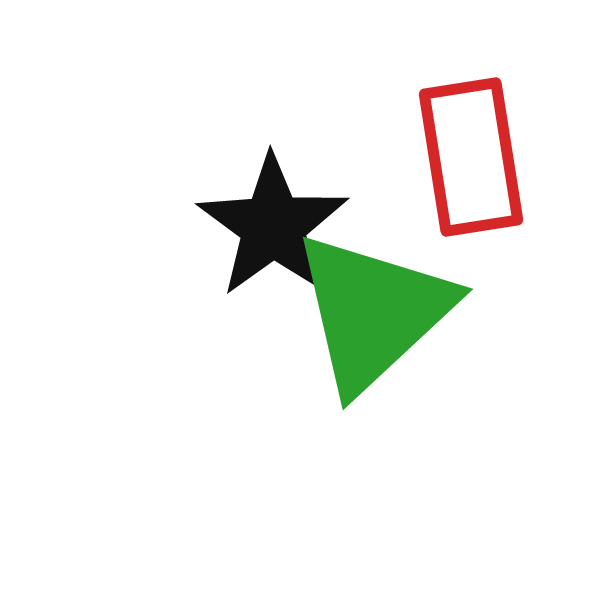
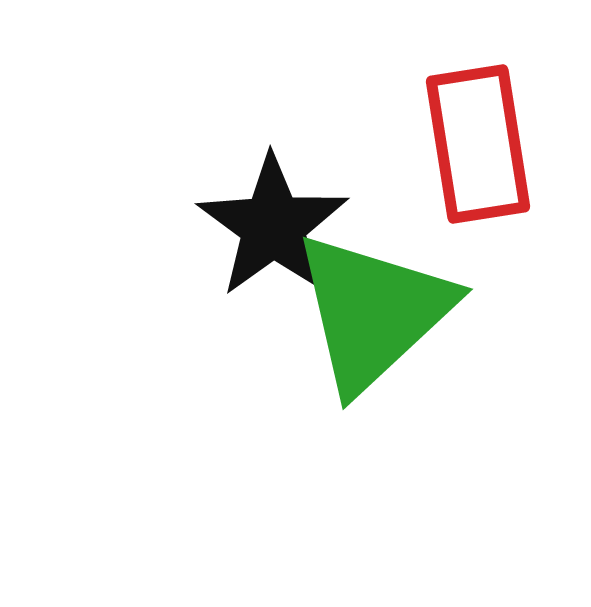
red rectangle: moved 7 px right, 13 px up
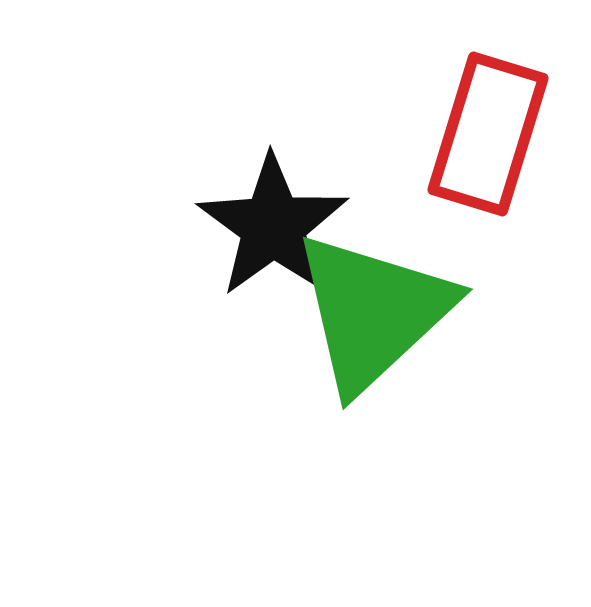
red rectangle: moved 10 px right, 10 px up; rotated 26 degrees clockwise
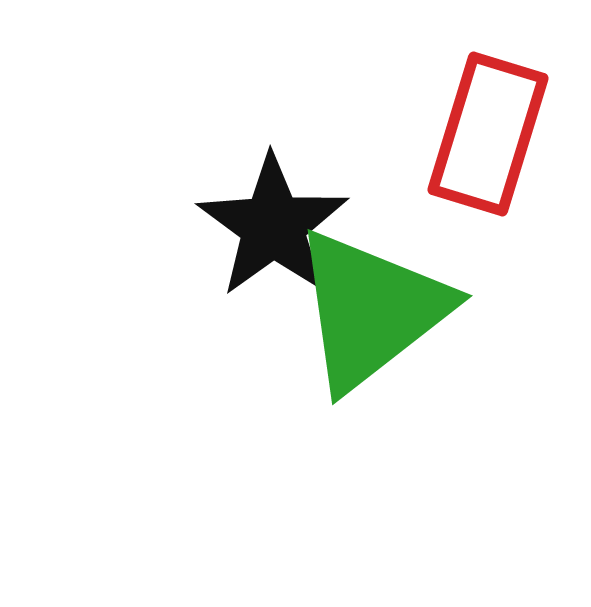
green triangle: moved 2 px left, 2 px up; rotated 5 degrees clockwise
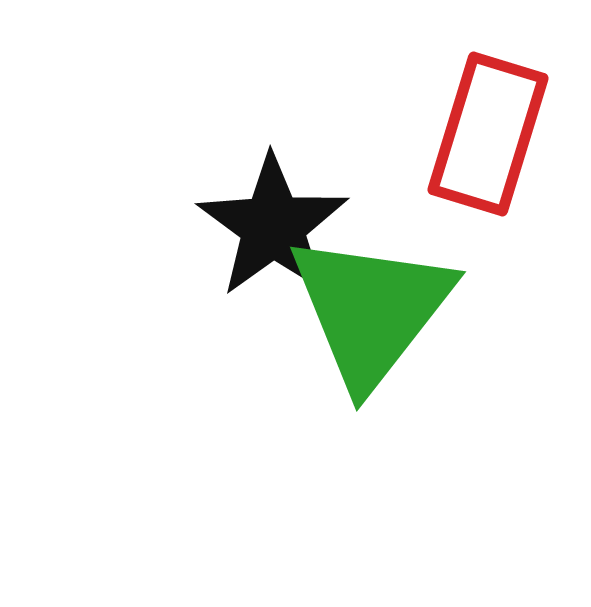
green triangle: rotated 14 degrees counterclockwise
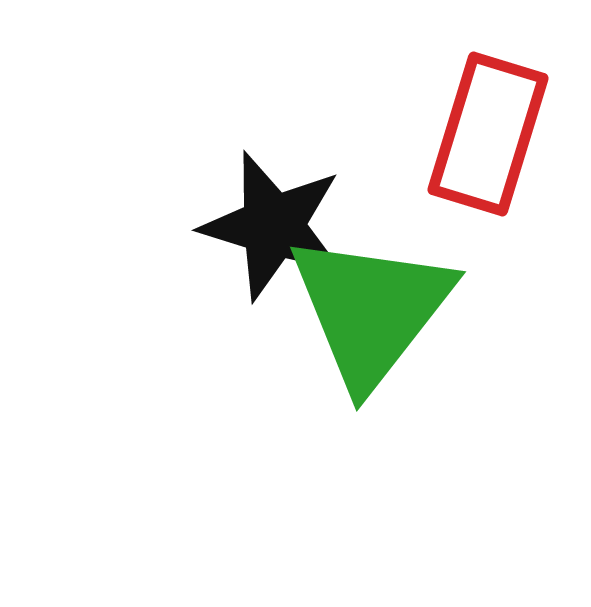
black star: rotated 19 degrees counterclockwise
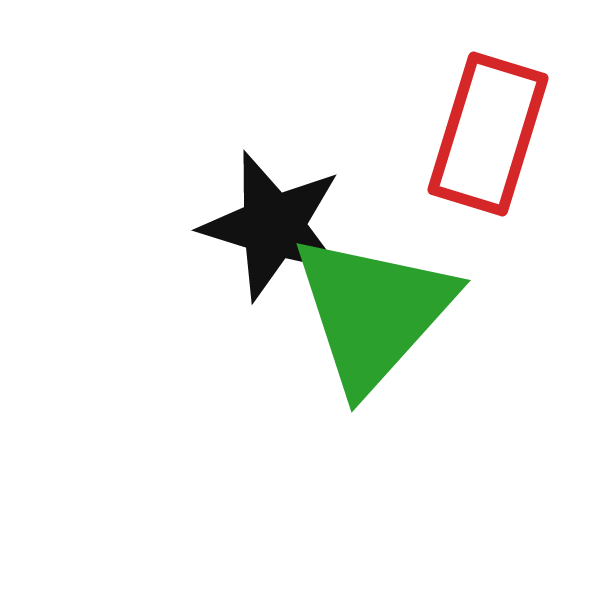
green triangle: moved 2 px right, 2 px down; rotated 4 degrees clockwise
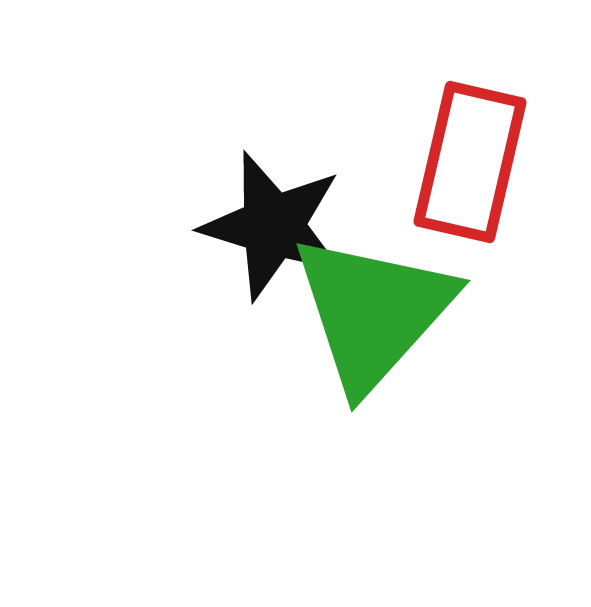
red rectangle: moved 18 px left, 28 px down; rotated 4 degrees counterclockwise
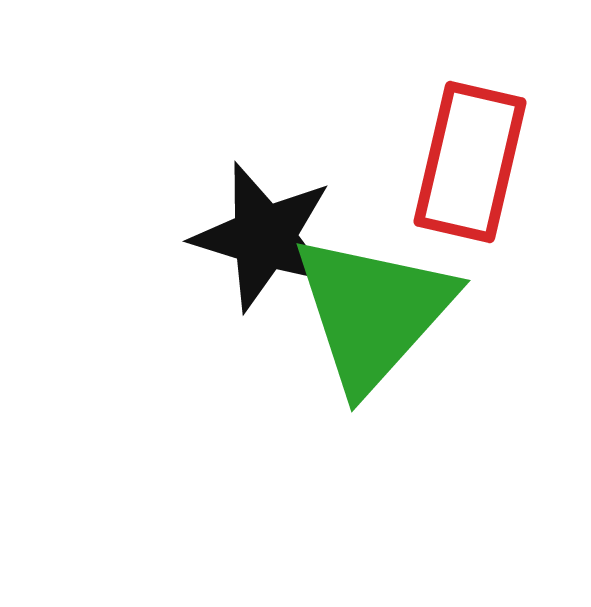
black star: moved 9 px left, 11 px down
